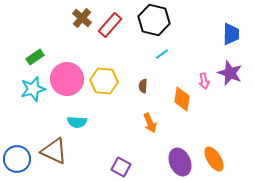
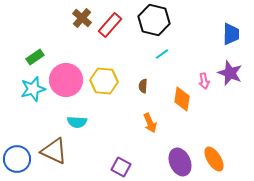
pink circle: moved 1 px left, 1 px down
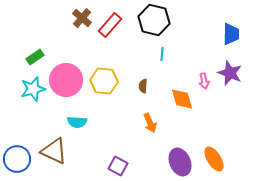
cyan line: rotated 48 degrees counterclockwise
orange diamond: rotated 25 degrees counterclockwise
purple square: moved 3 px left, 1 px up
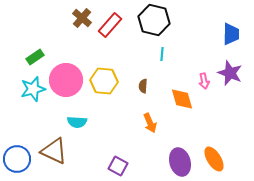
purple ellipse: rotated 8 degrees clockwise
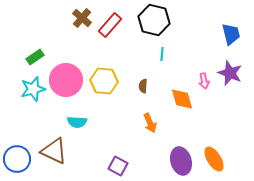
blue trapezoid: rotated 15 degrees counterclockwise
purple ellipse: moved 1 px right, 1 px up
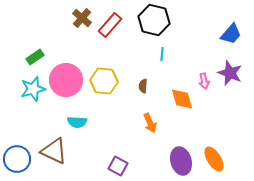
blue trapezoid: rotated 55 degrees clockwise
